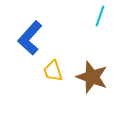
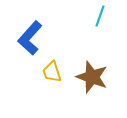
yellow trapezoid: moved 1 px left, 1 px down
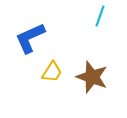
blue L-shape: rotated 24 degrees clockwise
yellow trapezoid: rotated 130 degrees counterclockwise
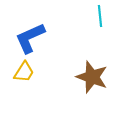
cyan line: rotated 25 degrees counterclockwise
yellow trapezoid: moved 28 px left
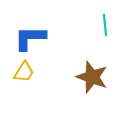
cyan line: moved 5 px right, 9 px down
blue L-shape: rotated 24 degrees clockwise
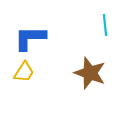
brown star: moved 2 px left, 4 px up
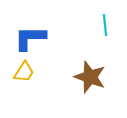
brown star: moved 4 px down
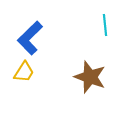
blue L-shape: rotated 44 degrees counterclockwise
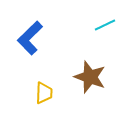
cyan line: rotated 70 degrees clockwise
yellow trapezoid: moved 20 px right, 21 px down; rotated 30 degrees counterclockwise
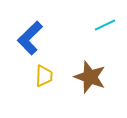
yellow trapezoid: moved 17 px up
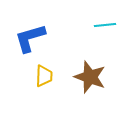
cyan line: rotated 20 degrees clockwise
blue L-shape: rotated 28 degrees clockwise
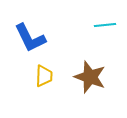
blue L-shape: rotated 100 degrees counterclockwise
